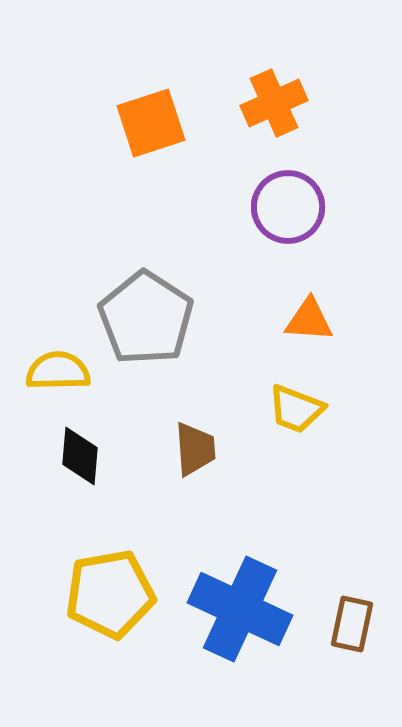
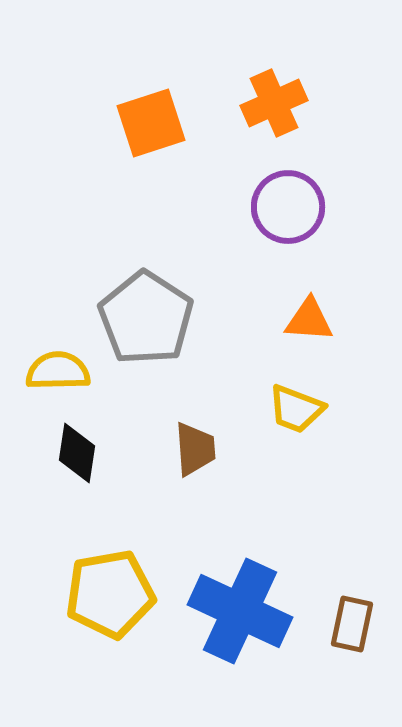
black diamond: moved 3 px left, 3 px up; rotated 4 degrees clockwise
blue cross: moved 2 px down
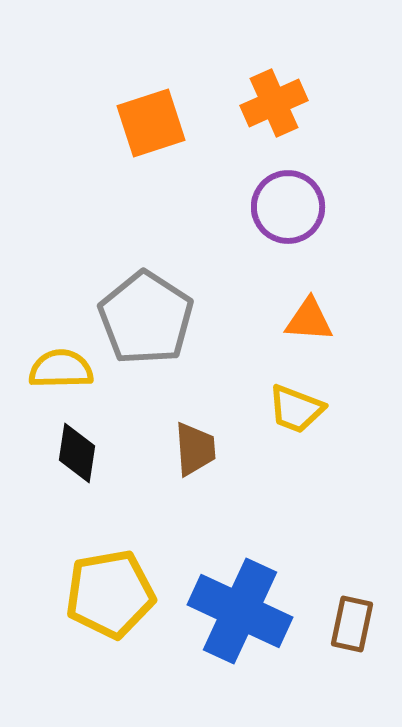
yellow semicircle: moved 3 px right, 2 px up
